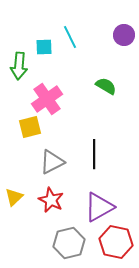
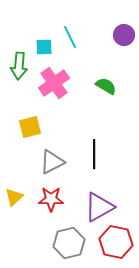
pink cross: moved 7 px right, 16 px up
red star: moved 1 px up; rotated 25 degrees counterclockwise
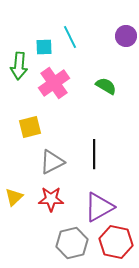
purple circle: moved 2 px right, 1 px down
gray hexagon: moved 3 px right
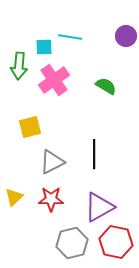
cyan line: rotated 55 degrees counterclockwise
pink cross: moved 3 px up
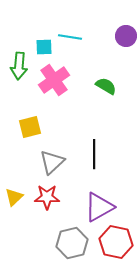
gray triangle: rotated 16 degrees counterclockwise
red star: moved 4 px left, 2 px up
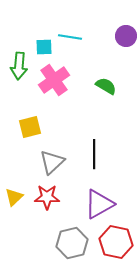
purple triangle: moved 3 px up
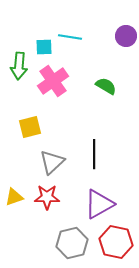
pink cross: moved 1 px left, 1 px down
yellow triangle: rotated 24 degrees clockwise
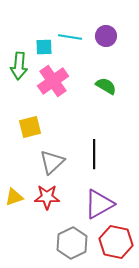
purple circle: moved 20 px left
gray hexagon: rotated 12 degrees counterclockwise
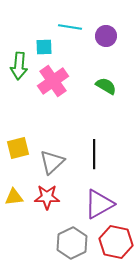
cyan line: moved 10 px up
yellow square: moved 12 px left, 21 px down
yellow triangle: rotated 12 degrees clockwise
